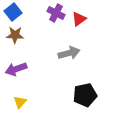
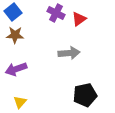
gray arrow: rotated 10 degrees clockwise
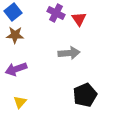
red triangle: rotated 28 degrees counterclockwise
black pentagon: rotated 10 degrees counterclockwise
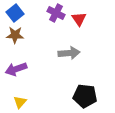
blue square: moved 2 px right, 1 px down
black pentagon: moved 1 px down; rotated 30 degrees clockwise
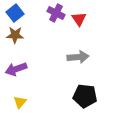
gray arrow: moved 9 px right, 4 px down
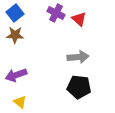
red triangle: rotated 14 degrees counterclockwise
purple arrow: moved 6 px down
black pentagon: moved 6 px left, 9 px up
yellow triangle: rotated 32 degrees counterclockwise
